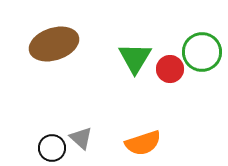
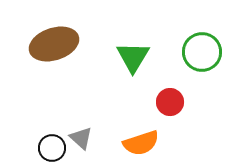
green triangle: moved 2 px left, 1 px up
red circle: moved 33 px down
orange semicircle: moved 2 px left
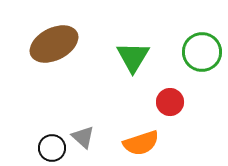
brown ellipse: rotated 9 degrees counterclockwise
gray triangle: moved 2 px right, 1 px up
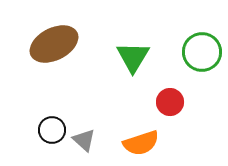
gray triangle: moved 1 px right, 3 px down
black circle: moved 18 px up
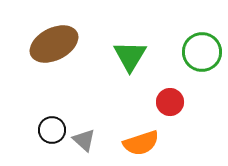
green triangle: moved 3 px left, 1 px up
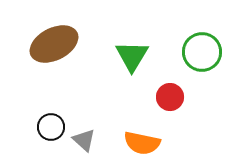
green triangle: moved 2 px right
red circle: moved 5 px up
black circle: moved 1 px left, 3 px up
orange semicircle: moved 1 px right; rotated 30 degrees clockwise
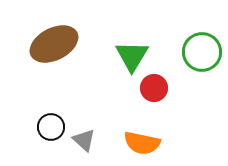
red circle: moved 16 px left, 9 px up
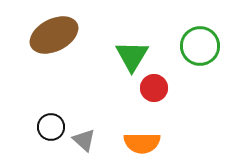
brown ellipse: moved 9 px up
green circle: moved 2 px left, 6 px up
orange semicircle: rotated 12 degrees counterclockwise
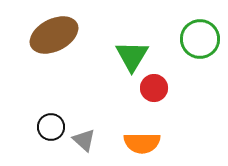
green circle: moved 7 px up
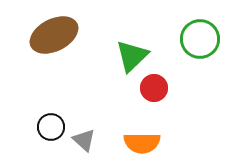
green triangle: rotated 15 degrees clockwise
